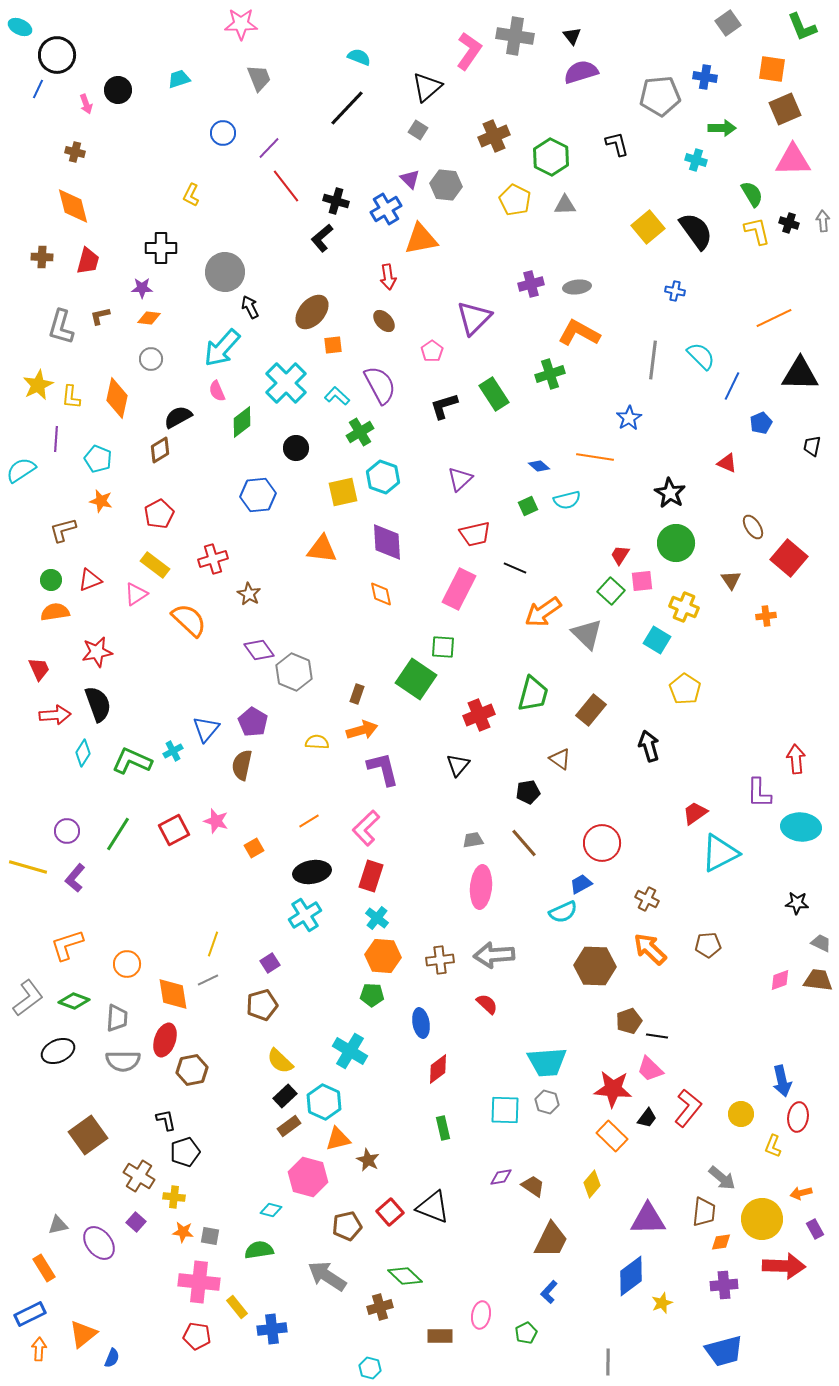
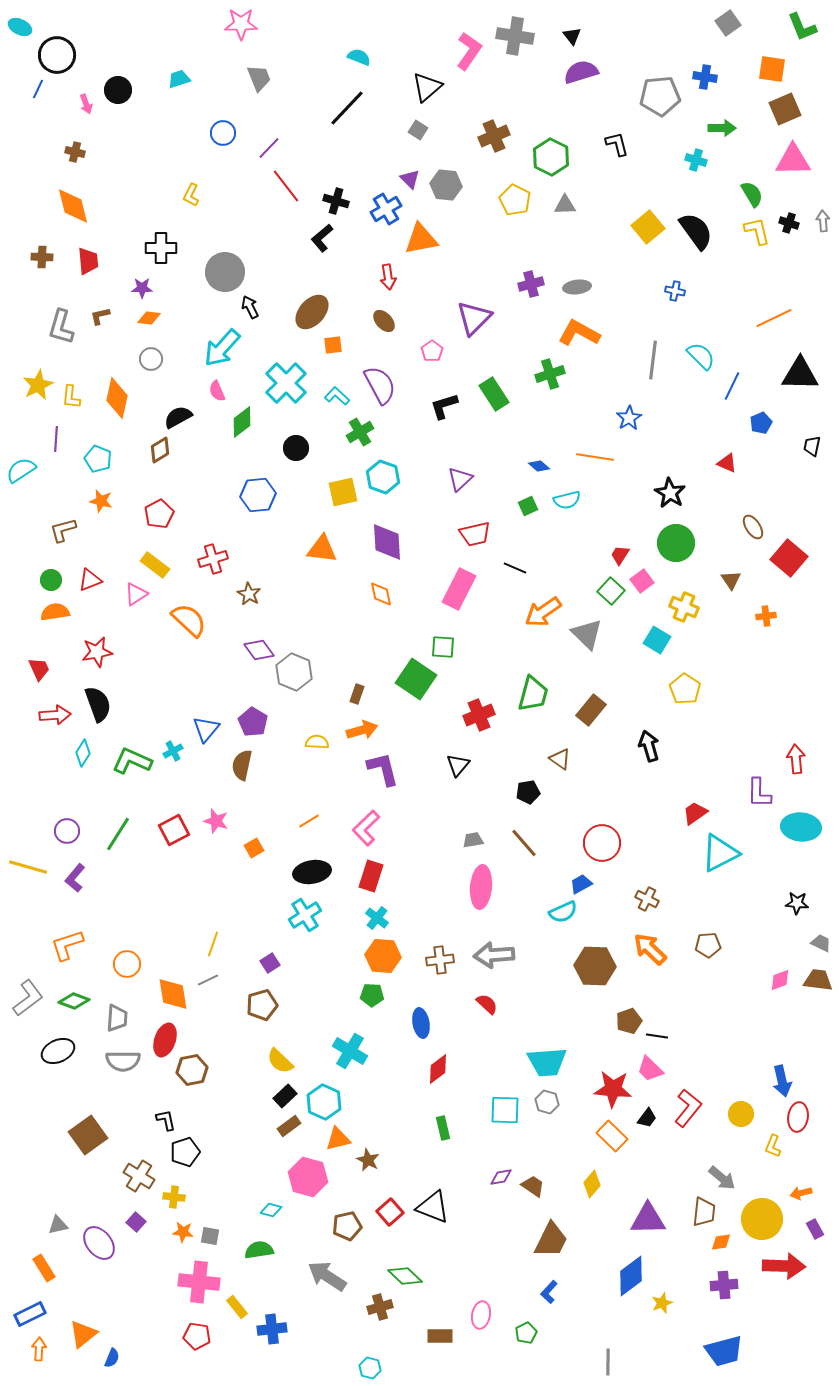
red trapezoid at (88, 261): rotated 20 degrees counterclockwise
pink square at (642, 581): rotated 30 degrees counterclockwise
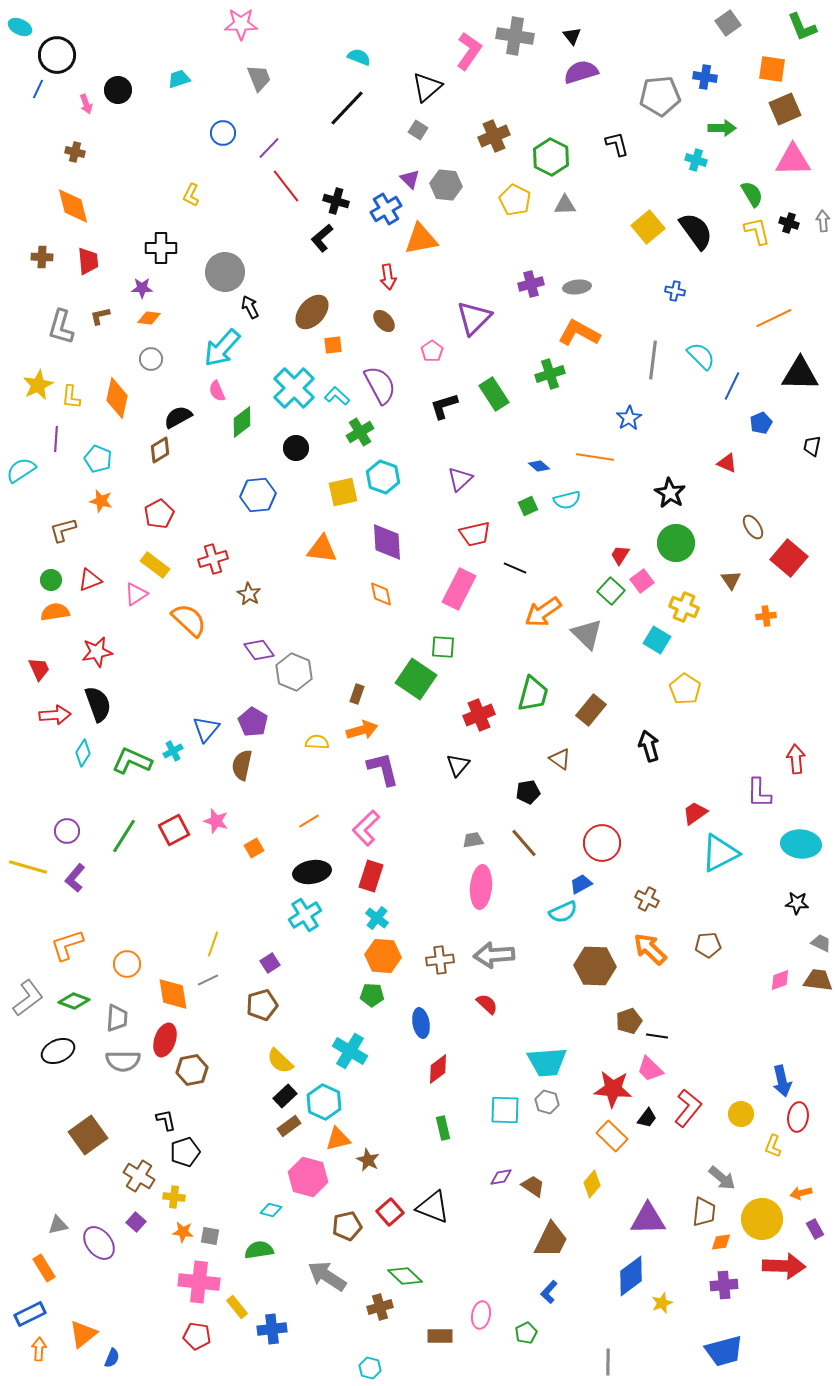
cyan cross at (286, 383): moved 8 px right, 5 px down
cyan ellipse at (801, 827): moved 17 px down
green line at (118, 834): moved 6 px right, 2 px down
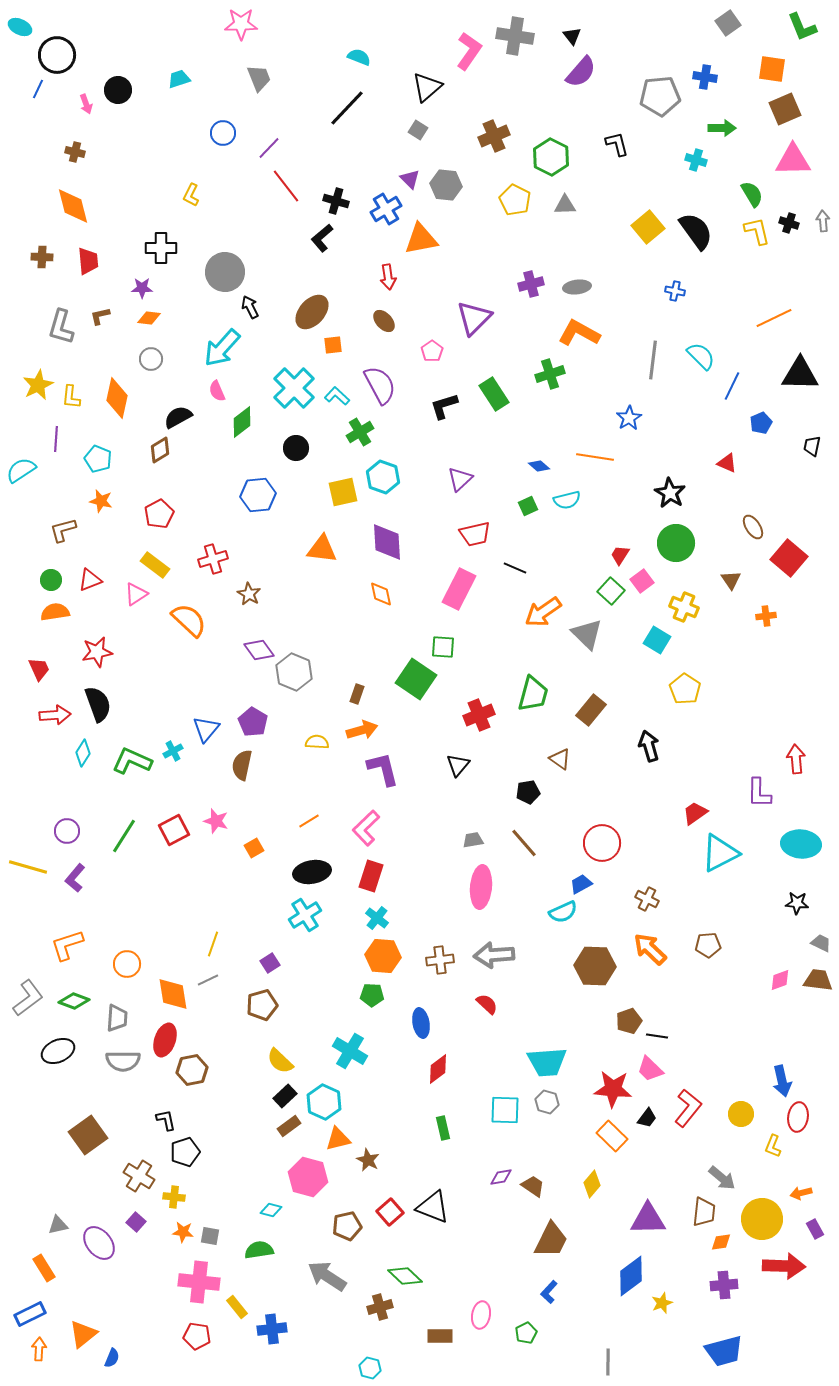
purple semicircle at (581, 72): rotated 148 degrees clockwise
